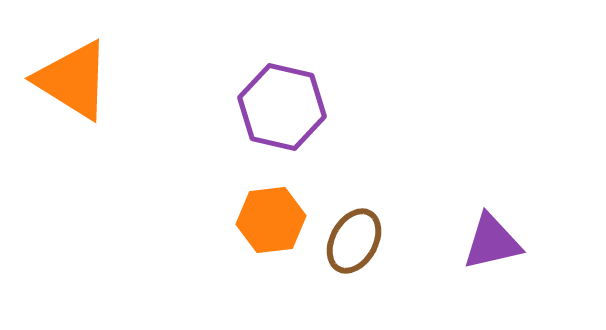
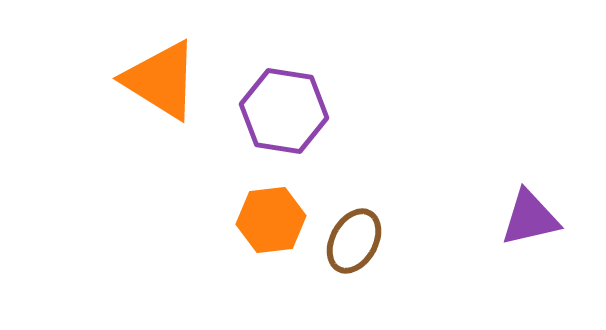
orange triangle: moved 88 px right
purple hexagon: moved 2 px right, 4 px down; rotated 4 degrees counterclockwise
purple triangle: moved 38 px right, 24 px up
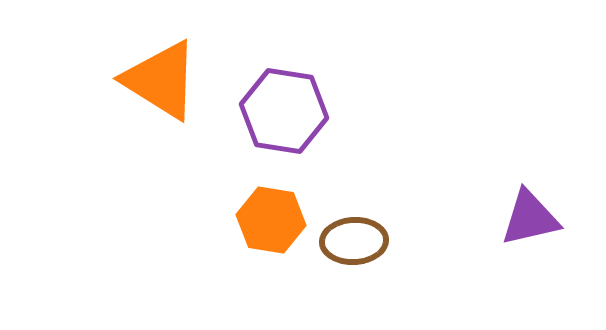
orange hexagon: rotated 16 degrees clockwise
brown ellipse: rotated 58 degrees clockwise
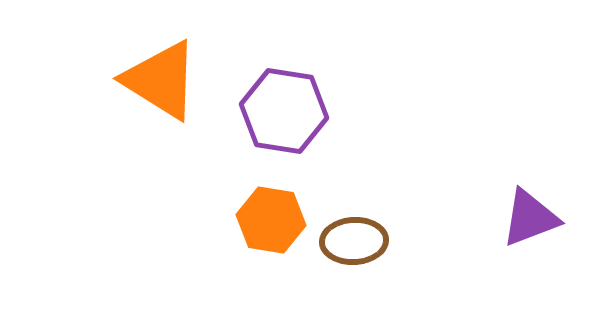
purple triangle: rotated 8 degrees counterclockwise
